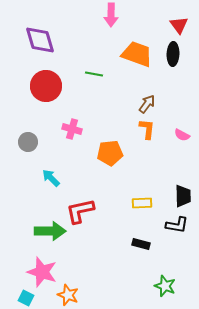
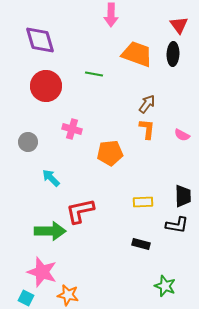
yellow rectangle: moved 1 px right, 1 px up
orange star: rotated 10 degrees counterclockwise
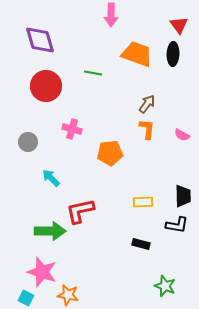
green line: moved 1 px left, 1 px up
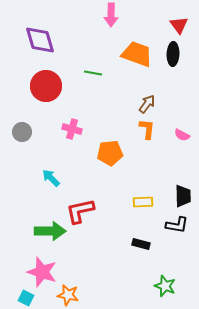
gray circle: moved 6 px left, 10 px up
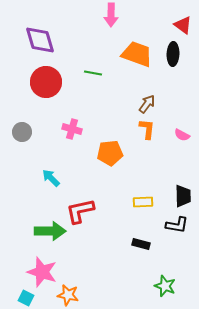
red triangle: moved 4 px right; rotated 18 degrees counterclockwise
red circle: moved 4 px up
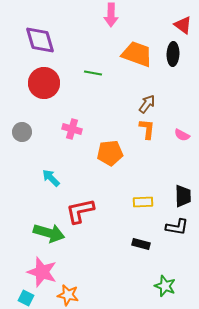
red circle: moved 2 px left, 1 px down
black L-shape: moved 2 px down
green arrow: moved 1 px left, 2 px down; rotated 16 degrees clockwise
